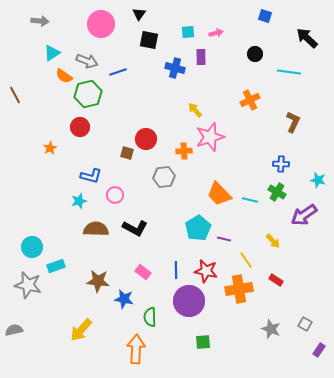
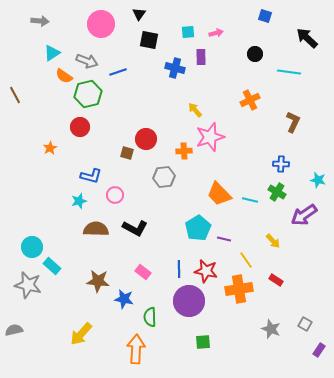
cyan rectangle at (56, 266): moved 4 px left; rotated 60 degrees clockwise
blue line at (176, 270): moved 3 px right, 1 px up
yellow arrow at (81, 330): moved 4 px down
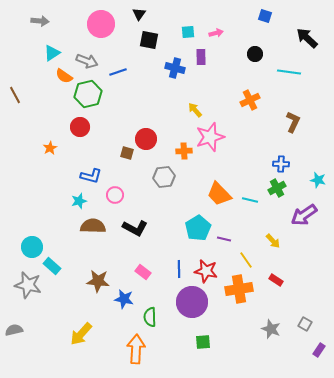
green cross at (277, 192): moved 4 px up; rotated 30 degrees clockwise
brown semicircle at (96, 229): moved 3 px left, 3 px up
purple circle at (189, 301): moved 3 px right, 1 px down
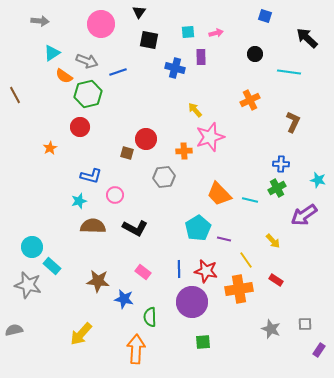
black triangle at (139, 14): moved 2 px up
gray square at (305, 324): rotated 32 degrees counterclockwise
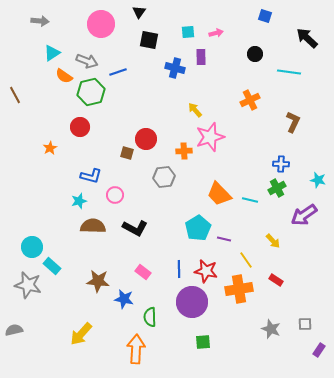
green hexagon at (88, 94): moved 3 px right, 2 px up
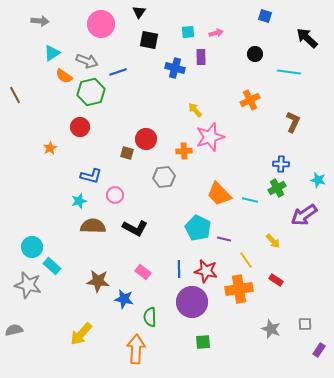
cyan pentagon at (198, 228): rotated 15 degrees counterclockwise
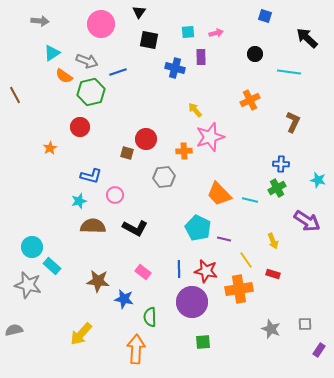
purple arrow at (304, 215): moved 3 px right, 6 px down; rotated 112 degrees counterclockwise
yellow arrow at (273, 241): rotated 21 degrees clockwise
red rectangle at (276, 280): moved 3 px left, 6 px up; rotated 16 degrees counterclockwise
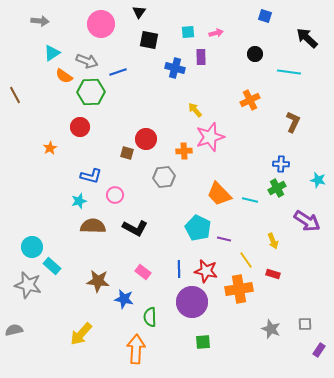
green hexagon at (91, 92): rotated 12 degrees clockwise
